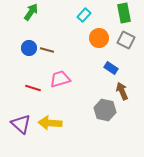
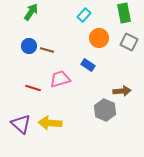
gray square: moved 3 px right, 2 px down
blue circle: moved 2 px up
blue rectangle: moved 23 px left, 3 px up
brown arrow: rotated 108 degrees clockwise
gray hexagon: rotated 10 degrees clockwise
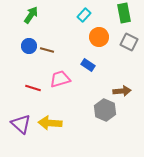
green arrow: moved 3 px down
orange circle: moved 1 px up
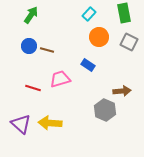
cyan rectangle: moved 5 px right, 1 px up
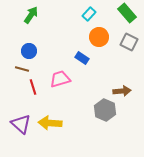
green rectangle: moved 3 px right; rotated 30 degrees counterclockwise
blue circle: moved 5 px down
brown line: moved 25 px left, 19 px down
blue rectangle: moved 6 px left, 7 px up
red line: moved 1 px up; rotated 56 degrees clockwise
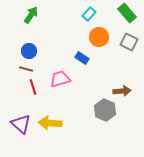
brown line: moved 4 px right
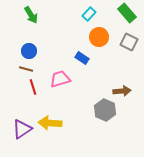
green arrow: rotated 114 degrees clockwise
purple triangle: moved 1 px right, 5 px down; rotated 45 degrees clockwise
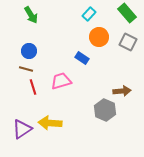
gray square: moved 1 px left
pink trapezoid: moved 1 px right, 2 px down
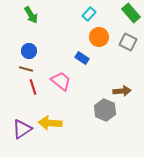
green rectangle: moved 4 px right
pink trapezoid: rotated 55 degrees clockwise
